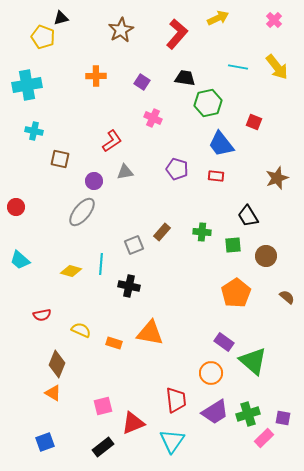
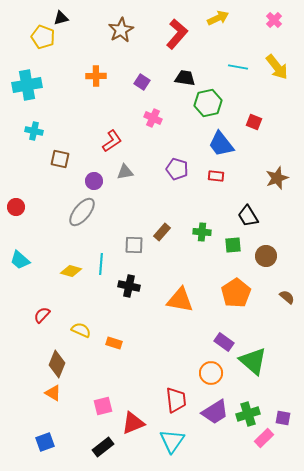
gray square at (134, 245): rotated 24 degrees clockwise
red semicircle at (42, 315): rotated 144 degrees clockwise
orange triangle at (150, 333): moved 30 px right, 33 px up
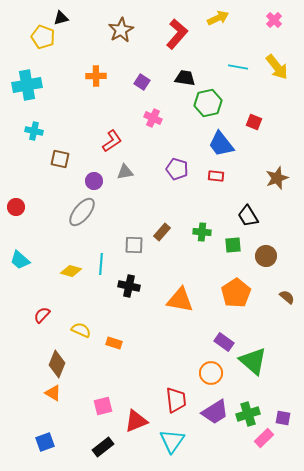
red triangle at (133, 423): moved 3 px right, 2 px up
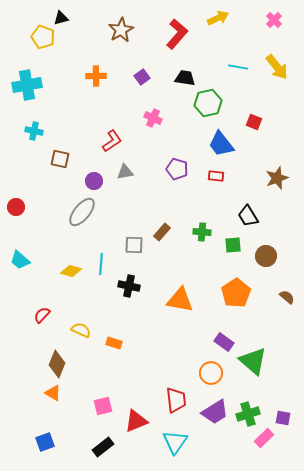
purple square at (142, 82): moved 5 px up; rotated 21 degrees clockwise
cyan triangle at (172, 441): moved 3 px right, 1 px down
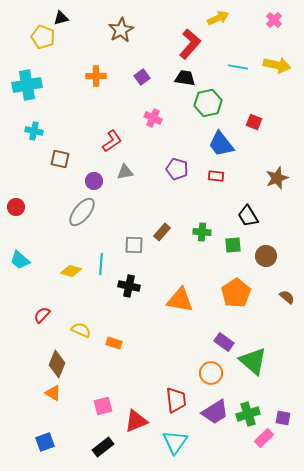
red L-shape at (177, 34): moved 13 px right, 10 px down
yellow arrow at (277, 67): moved 2 px up; rotated 40 degrees counterclockwise
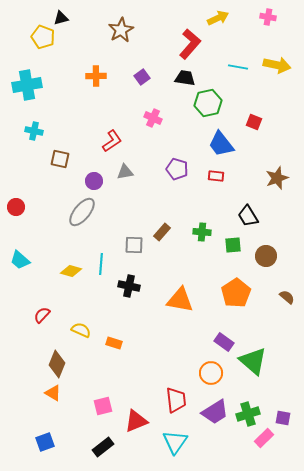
pink cross at (274, 20): moved 6 px left, 3 px up; rotated 35 degrees counterclockwise
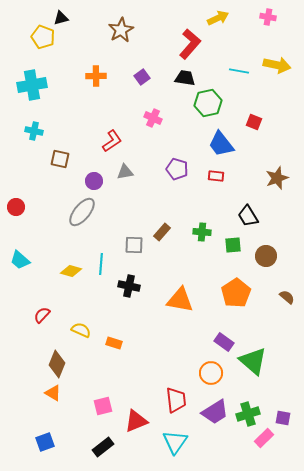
cyan line at (238, 67): moved 1 px right, 4 px down
cyan cross at (27, 85): moved 5 px right
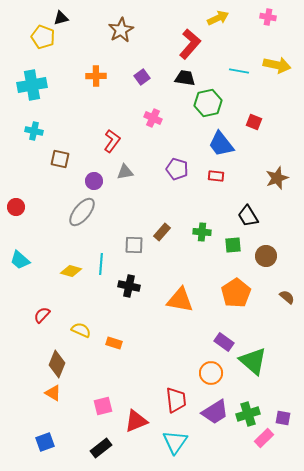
red L-shape at (112, 141): rotated 20 degrees counterclockwise
black rectangle at (103, 447): moved 2 px left, 1 px down
